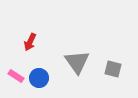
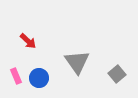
red arrow: moved 2 px left, 1 px up; rotated 72 degrees counterclockwise
gray square: moved 4 px right, 5 px down; rotated 36 degrees clockwise
pink rectangle: rotated 35 degrees clockwise
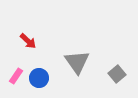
pink rectangle: rotated 56 degrees clockwise
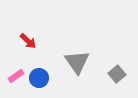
pink rectangle: rotated 21 degrees clockwise
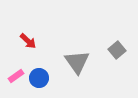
gray square: moved 24 px up
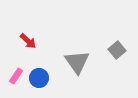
pink rectangle: rotated 21 degrees counterclockwise
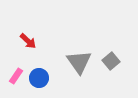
gray square: moved 6 px left, 11 px down
gray triangle: moved 2 px right
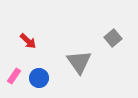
gray square: moved 2 px right, 23 px up
pink rectangle: moved 2 px left
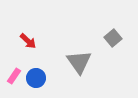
blue circle: moved 3 px left
